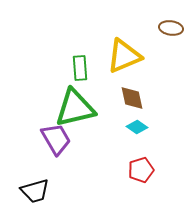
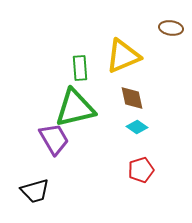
yellow triangle: moved 1 px left
purple trapezoid: moved 2 px left
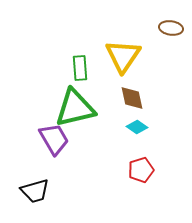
yellow triangle: rotated 33 degrees counterclockwise
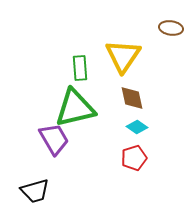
red pentagon: moved 7 px left, 12 px up
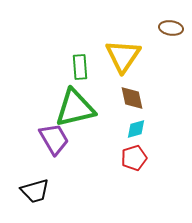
green rectangle: moved 1 px up
cyan diamond: moved 1 px left, 2 px down; rotated 50 degrees counterclockwise
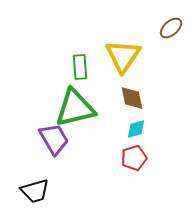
brown ellipse: rotated 50 degrees counterclockwise
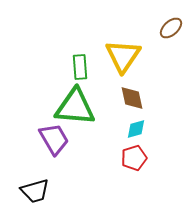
green triangle: moved 1 px up; rotated 18 degrees clockwise
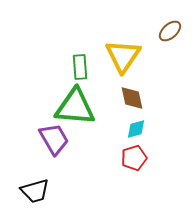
brown ellipse: moved 1 px left, 3 px down
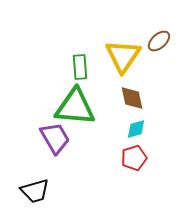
brown ellipse: moved 11 px left, 10 px down
purple trapezoid: moved 1 px right, 1 px up
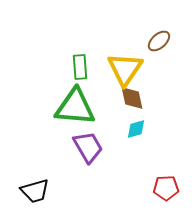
yellow triangle: moved 2 px right, 13 px down
purple trapezoid: moved 33 px right, 9 px down
red pentagon: moved 32 px right, 30 px down; rotated 15 degrees clockwise
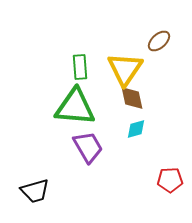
red pentagon: moved 4 px right, 8 px up
